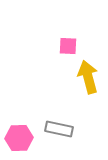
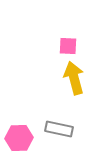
yellow arrow: moved 14 px left, 1 px down
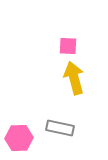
gray rectangle: moved 1 px right, 1 px up
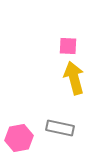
pink hexagon: rotated 8 degrees counterclockwise
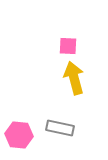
pink hexagon: moved 3 px up; rotated 16 degrees clockwise
